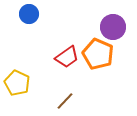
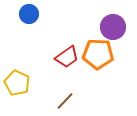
orange pentagon: rotated 20 degrees counterclockwise
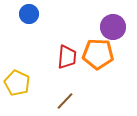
red trapezoid: rotated 50 degrees counterclockwise
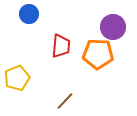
red trapezoid: moved 6 px left, 11 px up
yellow pentagon: moved 5 px up; rotated 25 degrees clockwise
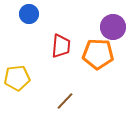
yellow pentagon: rotated 15 degrees clockwise
